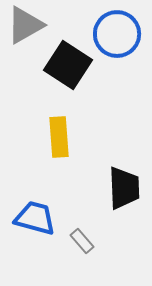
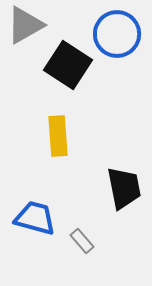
yellow rectangle: moved 1 px left, 1 px up
black trapezoid: rotated 9 degrees counterclockwise
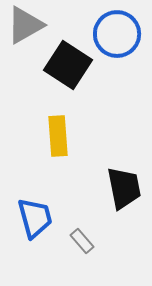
blue trapezoid: rotated 60 degrees clockwise
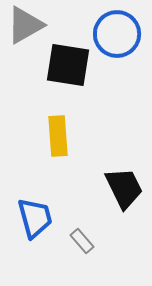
black square: rotated 24 degrees counterclockwise
black trapezoid: rotated 15 degrees counterclockwise
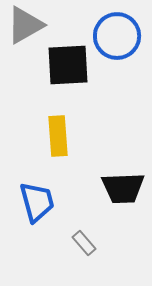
blue circle: moved 2 px down
black square: rotated 12 degrees counterclockwise
black trapezoid: moved 1 px left; rotated 114 degrees clockwise
blue trapezoid: moved 2 px right, 16 px up
gray rectangle: moved 2 px right, 2 px down
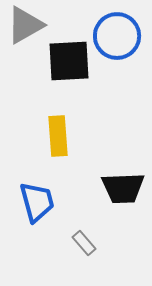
black square: moved 1 px right, 4 px up
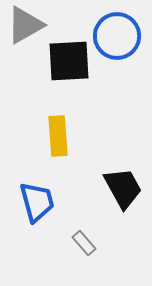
black trapezoid: rotated 117 degrees counterclockwise
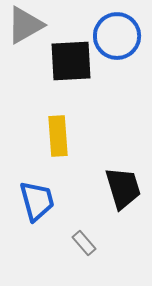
black square: moved 2 px right
black trapezoid: rotated 12 degrees clockwise
blue trapezoid: moved 1 px up
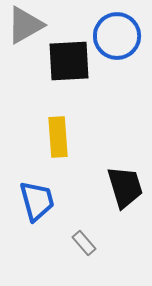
black square: moved 2 px left
yellow rectangle: moved 1 px down
black trapezoid: moved 2 px right, 1 px up
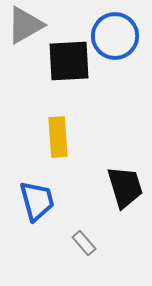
blue circle: moved 2 px left
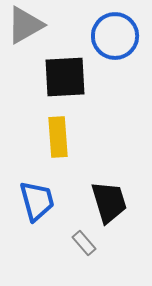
black square: moved 4 px left, 16 px down
black trapezoid: moved 16 px left, 15 px down
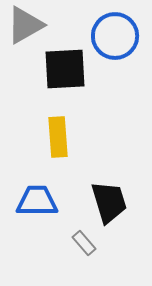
black square: moved 8 px up
blue trapezoid: rotated 75 degrees counterclockwise
